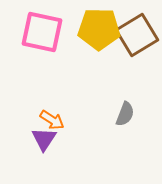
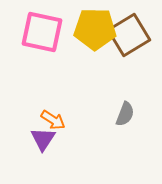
yellow pentagon: moved 4 px left
brown square: moved 8 px left
orange arrow: moved 1 px right
purple triangle: moved 1 px left
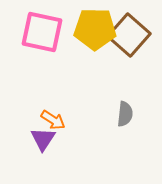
brown square: rotated 18 degrees counterclockwise
gray semicircle: rotated 15 degrees counterclockwise
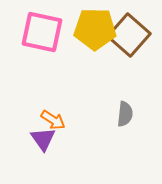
purple triangle: rotated 8 degrees counterclockwise
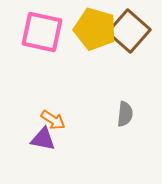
yellow pentagon: rotated 15 degrees clockwise
brown square: moved 4 px up
purple triangle: rotated 44 degrees counterclockwise
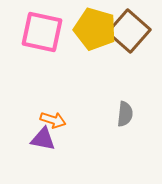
orange arrow: rotated 15 degrees counterclockwise
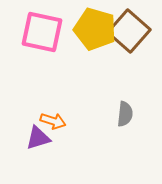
orange arrow: moved 1 px down
purple triangle: moved 5 px left, 1 px up; rotated 28 degrees counterclockwise
